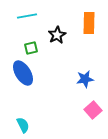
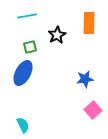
green square: moved 1 px left, 1 px up
blue ellipse: rotated 60 degrees clockwise
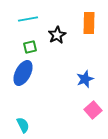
cyan line: moved 1 px right, 3 px down
blue star: rotated 12 degrees counterclockwise
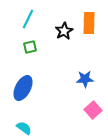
cyan line: rotated 54 degrees counterclockwise
black star: moved 7 px right, 4 px up
blue ellipse: moved 15 px down
blue star: rotated 18 degrees clockwise
cyan semicircle: moved 1 px right, 3 px down; rotated 28 degrees counterclockwise
